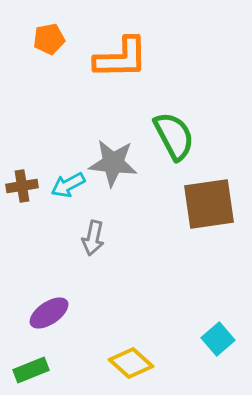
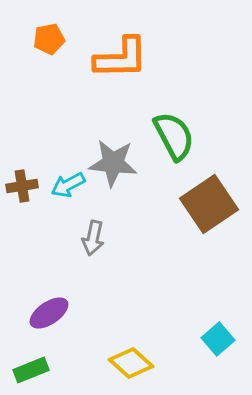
brown square: rotated 26 degrees counterclockwise
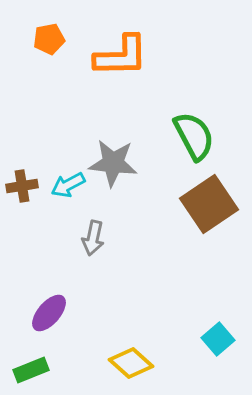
orange L-shape: moved 2 px up
green semicircle: moved 20 px right
purple ellipse: rotated 15 degrees counterclockwise
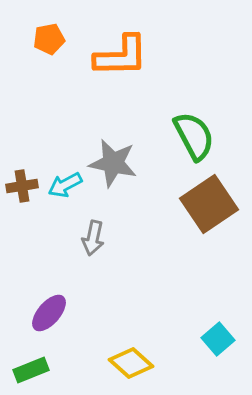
gray star: rotated 6 degrees clockwise
cyan arrow: moved 3 px left
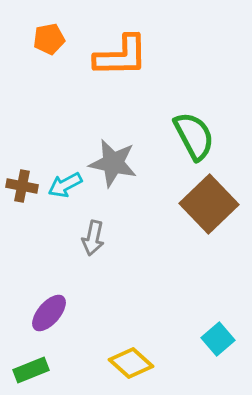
brown cross: rotated 20 degrees clockwise
brown square: rotated 10 degrees counterclockwise
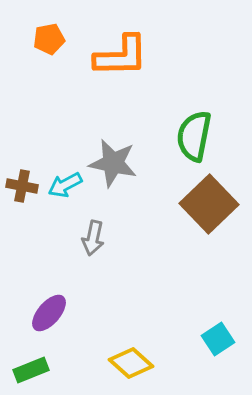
green semicircle: rotated 141 degrees counterclockwise
cyan square: rotated 8 degrees clockwise
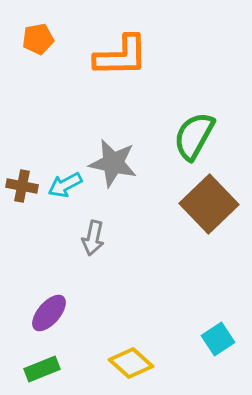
orange pentagon: moved 11 px left
green semicircle: rotated 18 degrees clockwise
green rectangle: moved 11 px right, 1 px up
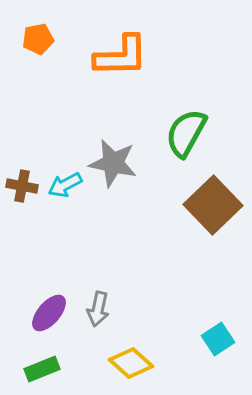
green semicircle: moved 8 px left, 3 px up
brown square: moved 4 px right, 1 px down
gray arrow: moved 5 px right, 71 px down
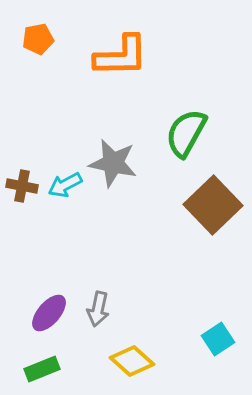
yellow diamond: moved 1 px right, 2 px up
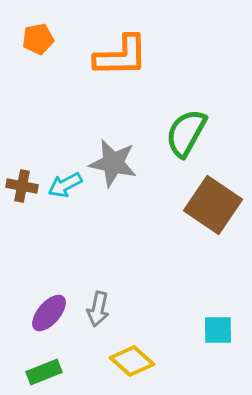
brown square: rotated 12 degrees counterclockwise
cyan square: moved 9 px up; rotated 32 degrees clockwise
green rectangle: moved 2 px right, 3 px down
